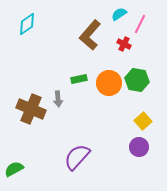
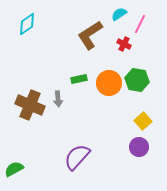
brown L-shape: rotated 16 degrees clockwise
brown cross: moved 1 px left, 4 px up
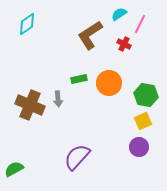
green hexagon: moved 9 px right, 15 px down
yellow square: rotated 18 degrees clockwise
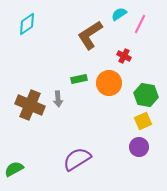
red cross: moved 12 px down
purple semicircle: moved 2 px down; rotated 16 degrees clockwise
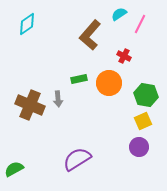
brown L-shape: rotated 16 degrees counterclockwise
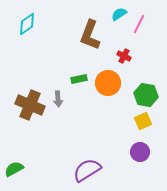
pink line: moved 1 px left
brown L-shape: rotated 20 degrees counterclockwise
orange circle: moved 1 px left
purple circle: moved 1 px right, 5 px down
purple semicircle: moved 10 px right, 11 px down
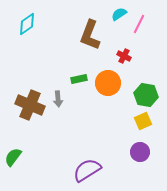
green semicircle: moved 1 px left, 12 px up; rotated 24 degrees counterclockwise
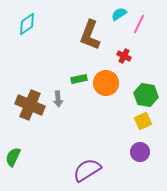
orange circle: moved 2 px left
green semicircle: rotated 12 degrees counterclockwise
